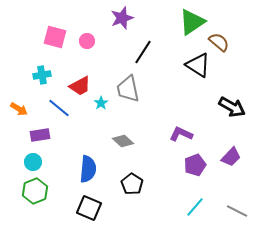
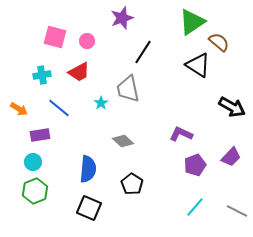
red trapezoid: moved 1 px left, 14 px up
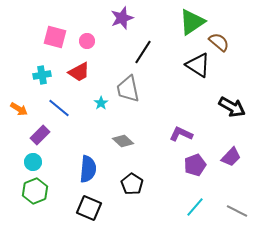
purple rectangle: rotated 36 degrees counterclockwise
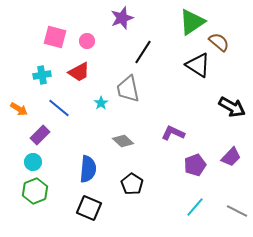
purple L-shape: moved 8 px left, 1 px up
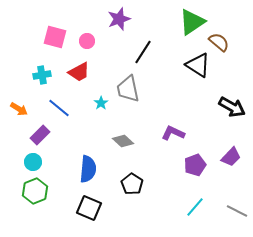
purple star: moved 3 px left, 1 px down
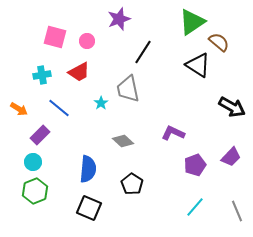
gray line: rotated 40 degrees clockwise
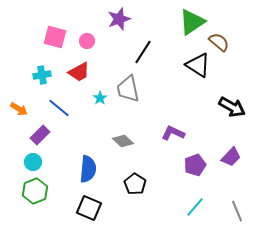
cyan star: moved 1 px left, 5 px up
black pentagon: moved 3 px right
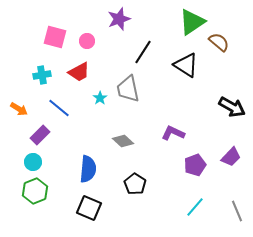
black triangle: moved 12 px left
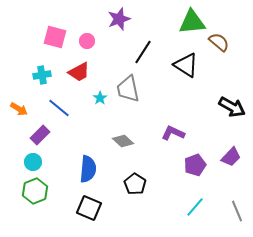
green triangle: rotated 28 degrees clockwise
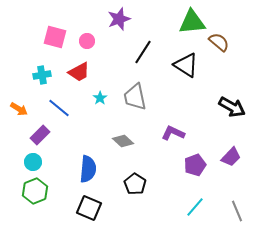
gray trapezoid: moved 7 px right, 8 px down
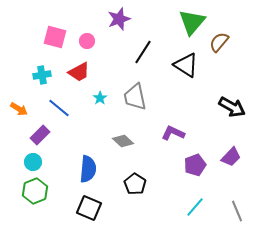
green triangle: rotated 44 degrees counterclockwise
brown semicircle: rotated 90 degrees counterclockwise
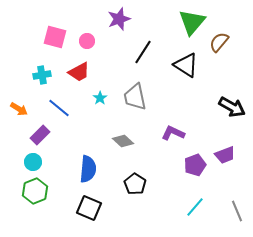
purple trapezoid: moved 6 px left, 2 px up; rotated 25 degrees clockwise
